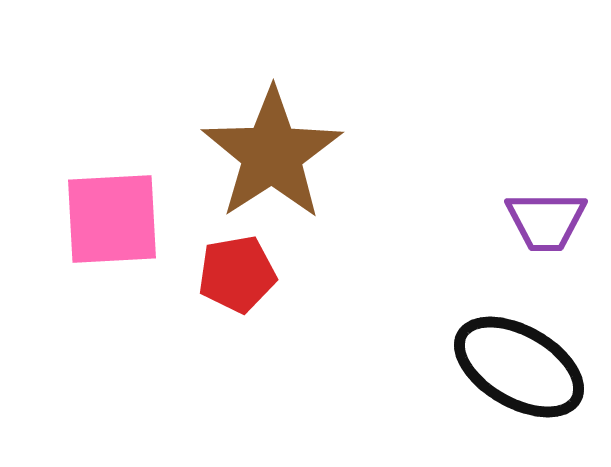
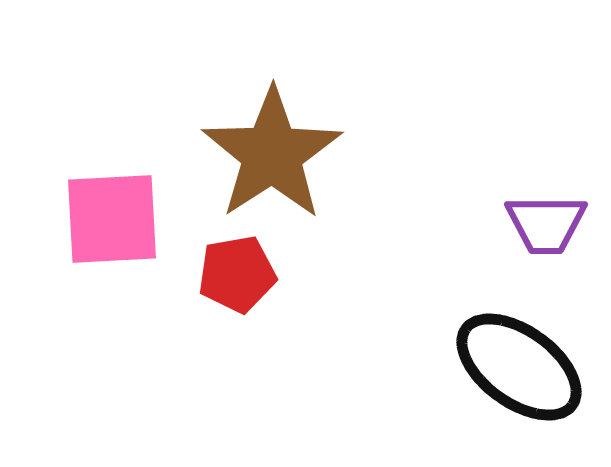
purple trapezoid: moved 3 px down
black ellipse: rotated 6 degrees clockwise
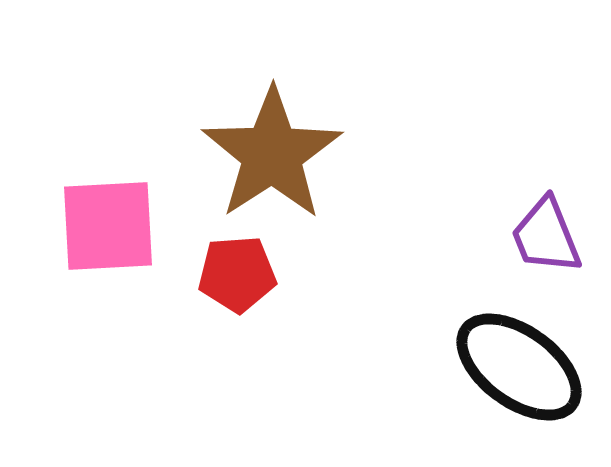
pink square: moved 4 px left, 7 px down
purple trapezoid: moved 12 px down; rotated 68 degrees clockwise
red pentagon: rotated 6 degrees clockwise
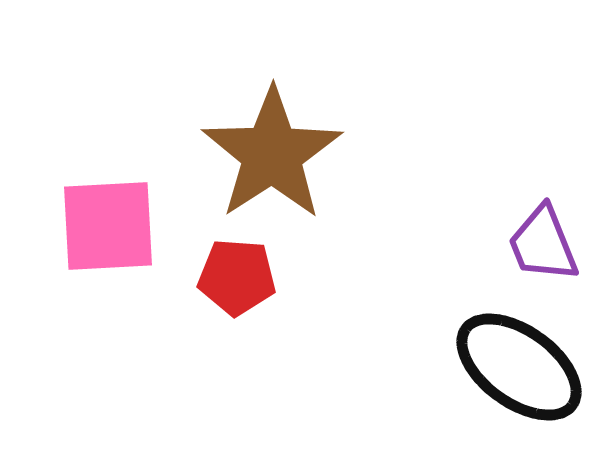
purple trapezoid: moved 3 px left, 8 px down
red pentagon: moved 3 px down; rotated 8 degrees clockwise
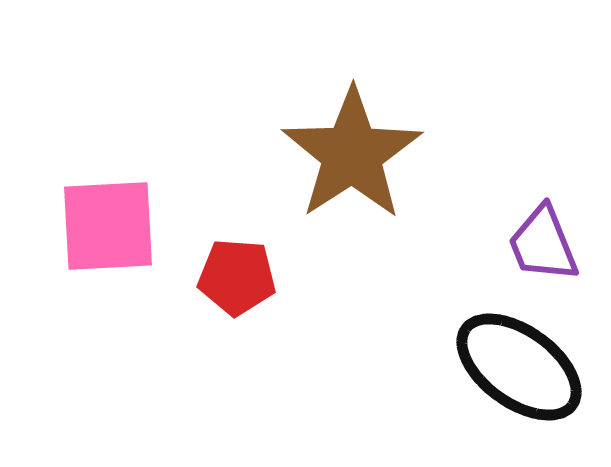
brown star: moved 80 px right
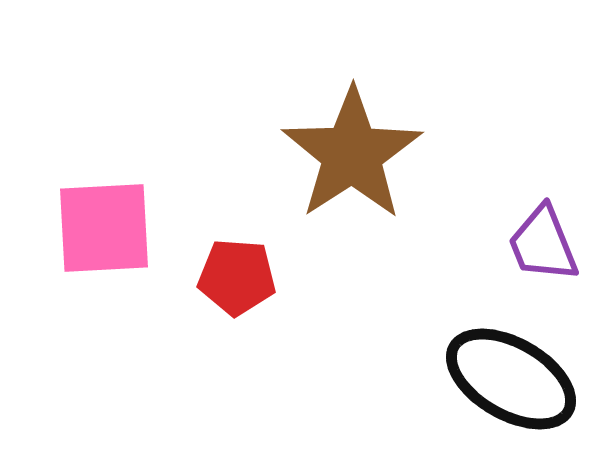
pink square: moved 4 px left, 2 px down
black ellipse: moved 8 px left, 12 px down; rotated 6 degrees counterclockwise
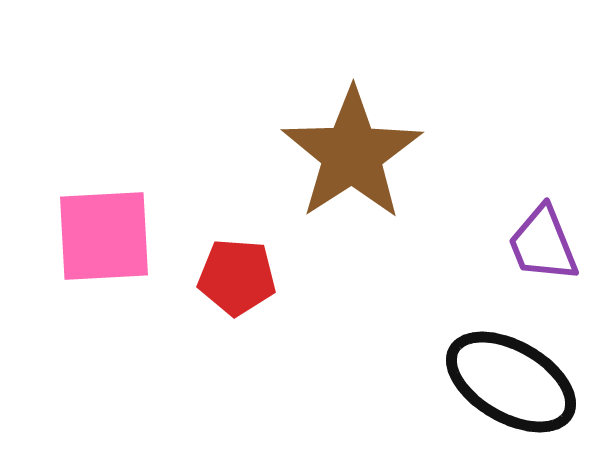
pink square: moved 8 px down
black ellipse: moved 3 px down
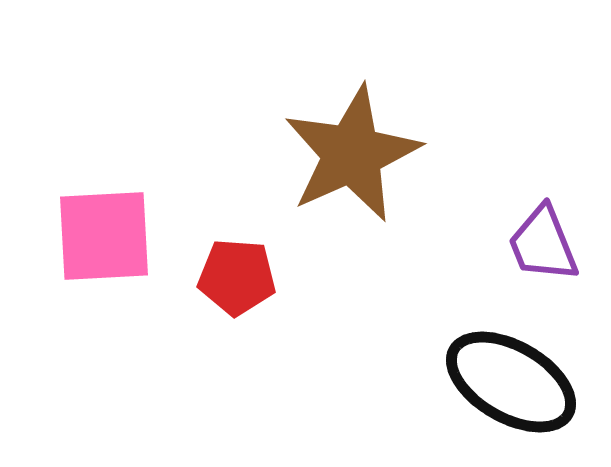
brown star: rotated 9 degrees clockwise
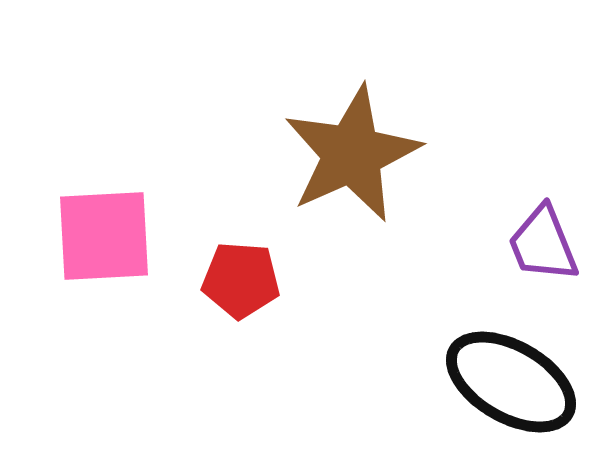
red pentagon: moved 4 px right, 3 px down
